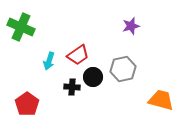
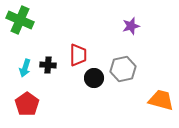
green cross: moved 1 px left, 7 px up
red trapezoid: rotated 55 degrees counterclockwise
cyan arrow: moved 24 px left, 7 px down
black circle: moved 1 px right, 1 px down
black cross: moved 24 px left, 22 px up
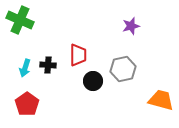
black circle: moved 1 px left, 3 px down
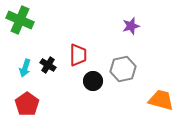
black cross: rotated 28 degrees clockwise
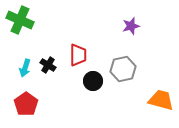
red pentagon: moved 1 px left
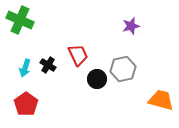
red trapezoid: rotated 25 degrees counterclockwise
black circle: moved 4 px right, 2 px up
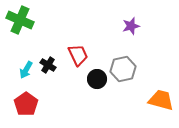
cyan arrow: moved 1 px right, 2 px down; rotated 12 degrees clockwise
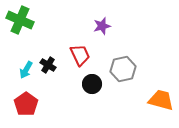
purple star: moved 29 px left
red trapezoid: moved 2 px right
black circle: moved 5 px left, 5 px down
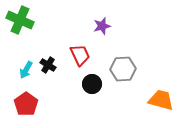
gray hexagon: rotated 10 degrees clockwise
